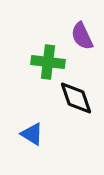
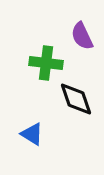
green cross: moved 2 px left, 1 px down
black diamond: moved 1 px down
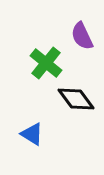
green cross: rotated 32 degrees clockwise
black diamond: rotated 18 degrees counterclockwise
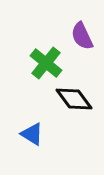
black diamond: moved 2 px left
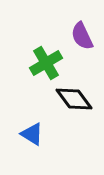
green cross: rotated 20 degrees clockwise
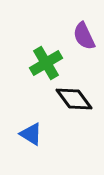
purple semicircle: moved 2 px right
blue triangle: moved 1 px left
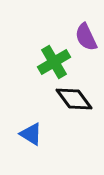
purple semicircle: moved 2 px right, 1 px down
green cross: moved 8 px right, 1 px up
